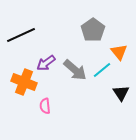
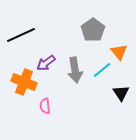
gray arrow: rotated 40 degrees clockwise
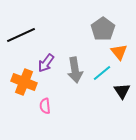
gray pentagon: moved 10 px right, 1 px up
purple arrow: rotated 18 degrees counterclockwise
cyan line: moved 3 px down
black triangle: moved 1 px right, 2 px up
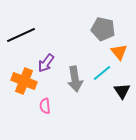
gray pentagon: rotated 25 degrees counterclockwise
gray arrow: moved 9 px down
orange cross: moved 1 px up
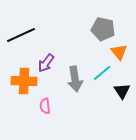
orange cross: rotated 20 degrees counterclockwise
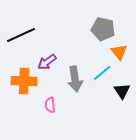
purple arrow: moved 1 px right, 1 px up; rotated 18 degrees clockwise
pink semicircle: moved 5 px right, 1 px up
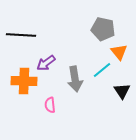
black line: rotated 28 degrees clockwise
purple arrow: moved 1 px left, 1 px down
cyan line: moved 3 px up
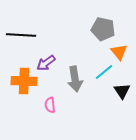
cyan line: moved 2 px right, 2 px down
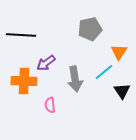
gray pentagon: moved 13 px left; rotated 25 degrees counterclockwise
orange triangle: rotated 12 degrees clockwise
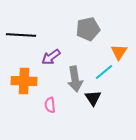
gray pentagon: moved 2 px left
purple arrow: moved 5 px right, 6 px up
black triangle: moved 29 px left, 7 px down
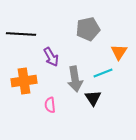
black line: moved 1 px up
purple arrow: rotated 84 degrees counterclockwise
cyan line: moved 1 px left, 1 px down; rotated 18 degrees clockwise
orange cross: rotated 10 degrees counterclockwise
